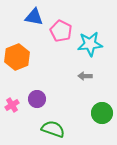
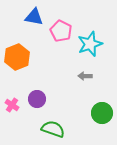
cyan star: rotated 15 degrees counterclockwise
pink cross: rotated 24 degrees counterclockwise
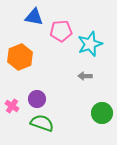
pink pentagon: rotated 30 degrees counterclockwise
orange hexagon: moved 3 px right
pink cross: moved 1 px down
green semicircle: moved 11 px left, 6 px up
